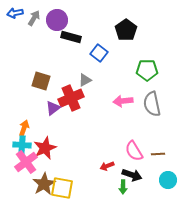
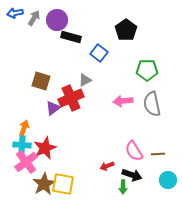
yellow square: moved 1 px right, 4 px up
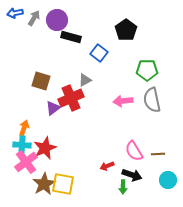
gray semicircle: moved 4 px up
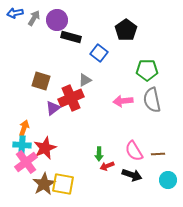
green arrow: moved 24 px left, 33 px up
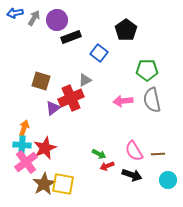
black rectangle: rotated 36 degrees counterclockwise
green arrow: rotated 64 degrees counterclockwise
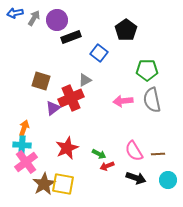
red star: moved 22 px right
black arrow: moved 4 px right, 3 px down
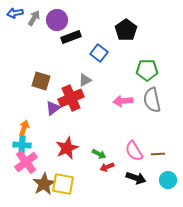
red arrow: moved 1 px down
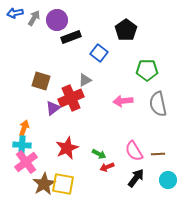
gray semicircle: moved 6 px right, 4 px down
black arrow: rotated 72 degrees counterclockwise
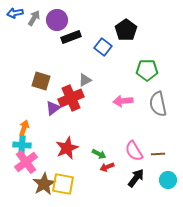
blue square: moved 4 px right, 6 px up
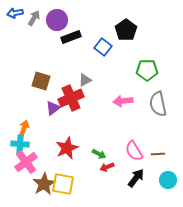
cyan cross: moved 2 px left, 1 px up
